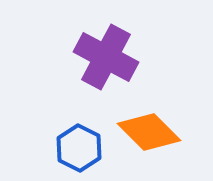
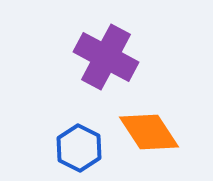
orange diamond: rotated 12 degrees clockwise
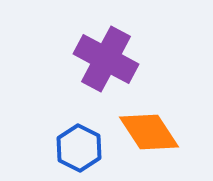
purple cross: moved 2 px down
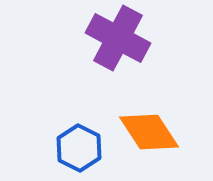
purple cross: moved 12 px right, 21 px up
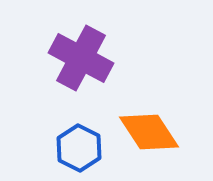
purple cross: moved 37 px left, 20 px down
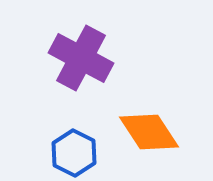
blue hexagon: moved 5 px left, 5 px down
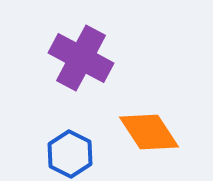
blue hexagon: moved 4 px left, 1 px down
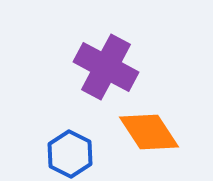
purple cross: moved 25 px right, 9 px down
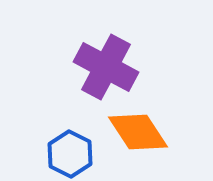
orange diamond: moved 11 px left
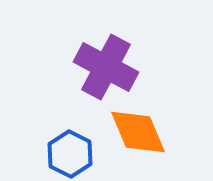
orange diamond: rotated 10 degrees clockwise
